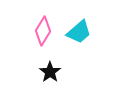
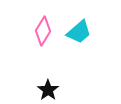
black star: moved 2 px left, 18 px down
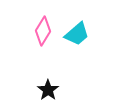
cyan trapezoid: moved 2 px left, 2 px down
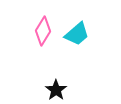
black star: moved 8 px right
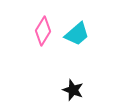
black star: moved 17 px right; rotated 15 degrees counterclockwise
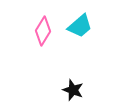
cyan trapezoid: moved 3 px right, 8 px up
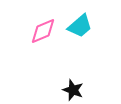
pink diamond: rotated 36 degrees clockwise
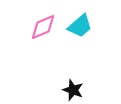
pink diamond: moved 4 px up
